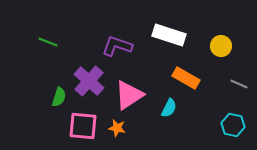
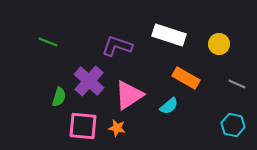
yellow circle: moved 2 px left, 2 px up
gray line: moved 2 px left
cyan semicircle: moved 2 px up; rotated 24 degrees clockwise
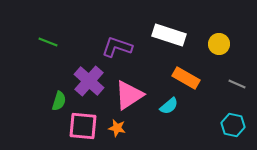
purple L-shape: moved 1 px down
green semicircle: moved 4 px down
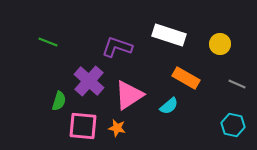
yellow circle: moved 1 px right
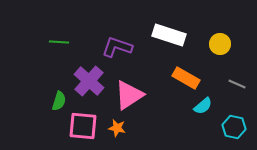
green line: moved 11 px right; rotated 18 degrees counterclockwise
cyan semicircle: moved 34 px right
cyan hexagon: moved 1 px right, 2 px down
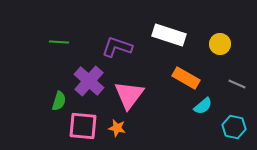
pink triangle: rotated 20 degrees counterclockwise
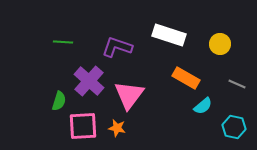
green line: moved 4 px right
pink square: rotated 8 degrees counterclockwise
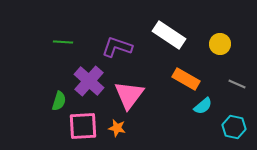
white rectangle: rotated 16 degrees clockwise
orange rectangle: moved 1 px down
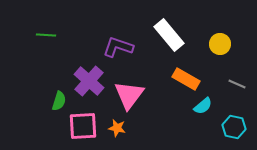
white rectangle: rotated 16 degrees clockwise
green line: moved 17 px left, 7 px up
purple L-shape: moved 1 px right
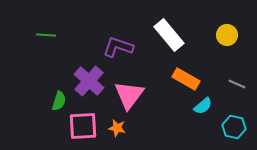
yellow circle: moved 7 px right, 9 px up
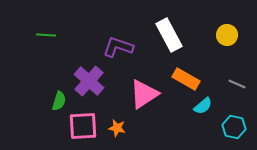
white rectangle: rotated 12 degrees clockwise
pink triangle: moved 15 px right, 1 px up; rotated 20 degrees clockwise
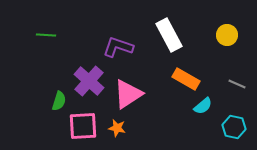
pink triangle: moved 16 px left
